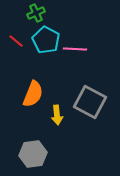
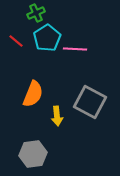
cyan pentagon: moved 1 px right, 2 px up; rotated 12 degrees clockwise
yellow arrow: moved 1 px down
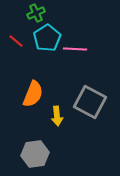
gray hexagon: moved 2 px right
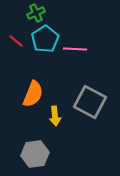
cyan pentagon: moved 2 px left, 1 px down
yellow arrow: moved 2 px left
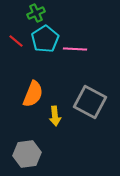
gray hexagon: moved 8 px left
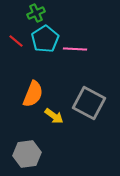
gray square: moved 1 px left, 1 px down
yellow arrow: moved 1 px left; rotated 48 degrees counterclockwise
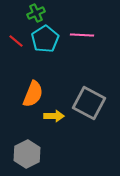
pink line: moved 7 px right, 14 px up
yellow arrow: rotated 36 degrees counterclockwise
gray hexagon: rotated 20 degrees counterclockwise
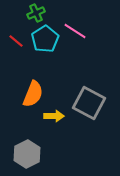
pink line: moved 7 px left, 4 px up; rotated 30 degrees clockwise
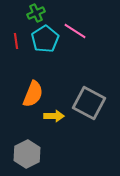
red line: rotated 42 degrees clockwise
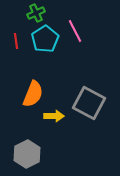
pink line: rotated 30 degrees clockwise
